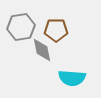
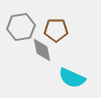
cyan semicircle: rotated 20 degrees clockwise
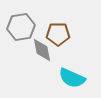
brown pentagon: moved 2 px right, 4 px down
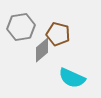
brown pentagon: rotated 15 degrees clockwise
gray diamond: rotated 60 degrees clockwise
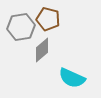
brown pentagon: moved 10 px left, 15 px up
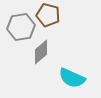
brown pentagon: moved 4 px up
gray diamond: moved 1 px left, 2 px down
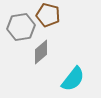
cyan semicircle: moved 1 px right, 1 px down; rotated 76 degrees counterclockwise
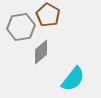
brown pentagon: rotated 15 degrees clockwise
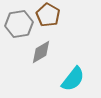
gray hexagon: moved 2 px left, 3 px up
gray diamond: rotated 10 degrees clockwise
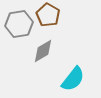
gray diamond: moved 2 px right, 1 px up
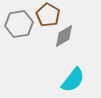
gray diamond: moved 21 px right, 15 px up
cyan semicircle: moved 1 px down
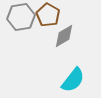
gray hexagon: moved 2 px right, 7 px up
